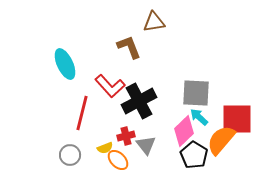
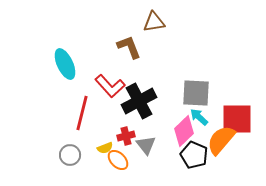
black pentagon: rotated 8 degrees counterclockwise
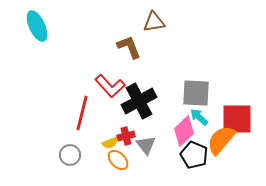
cyan ellipse: moved 28 px left, 38 px up
yellow semicircle: moved 5 px right, 5 px up
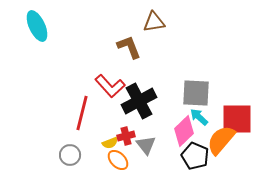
black pentagon: moved 1 px right, 1 px down
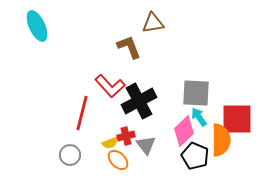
brown triangle: moved 1 px left, 1 px down
cyan arrow: rotated 12 degrees clockwise
orange semicircle: rotated 140 degrees clockwise
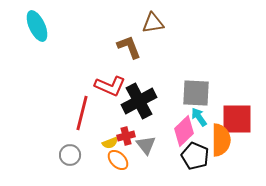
red L-shape: rotated 24 degrees counterclockwise
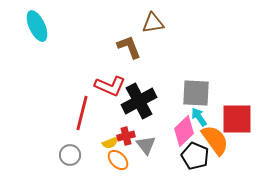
orange semicircle: moved 6 px left; rotated 36 degrees counterclockwise
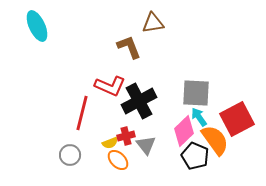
red square: rotated 28 degrees counterclockwise
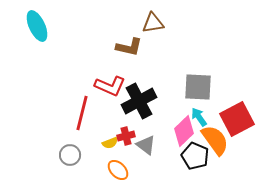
brown L-shape: rotated 124 degrees clockwise
gray square: moved 2 px right, 6 px up
gray triangle: rotated 15 degrees counterclockwise
orange ellipse: moved 10 px down
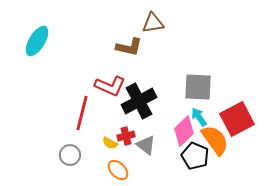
cyan ellipse: moved 15 px down; rotated 56 degrees clockwise
yellow semicircle: rotated 49 degrees clockwise
